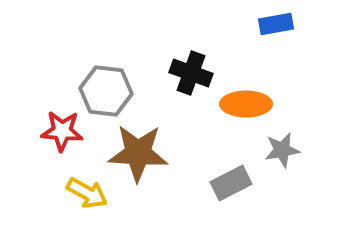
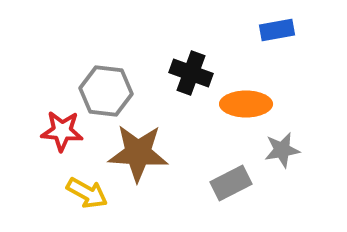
blue rectangle: moved 1 px right, 6 px down
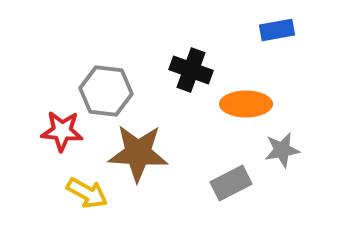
black cross: moved 3 px up
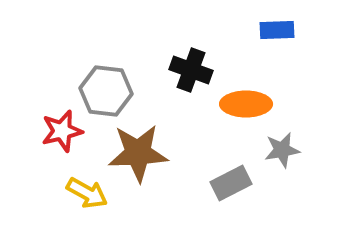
blue rectangle: rotated 8 degrees clockwise
red star: rotated 18 degrees counterclockwise
brown star: rotated 6 degrees counterclockwise
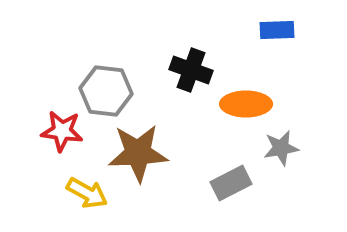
red star: rotated 21 degrees clockwise
gray star: moved 1 px left, 2 px up
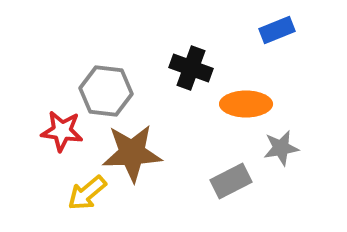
blue rectangle: rotated 20 degrees counterclockwise
black cross: moved 2 px up
brown star: moved 6 px left
gray rectangle: moved 2 px up
yellow arrow: rotated 111 degrees clockwise
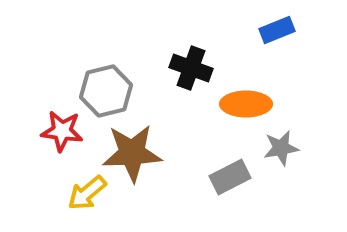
gray hexagon: rotated 21 degrees counterclockwise
gray rectangle: moved 1 px left, 4 px up
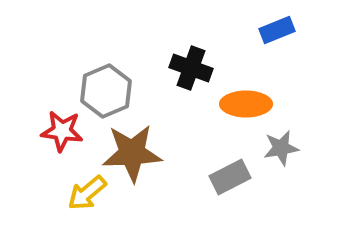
gray hexagon: rotated 9 degrees counterclockwise
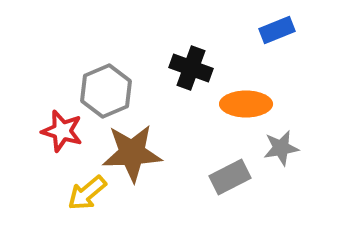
red star: rotated 9 degrees clockwise
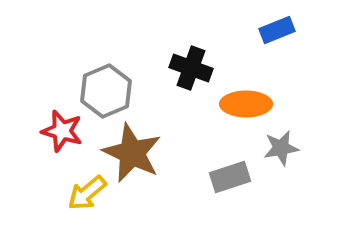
brown star: rotated 28 degrees clockwise
gray rectangle: rotated 9 degrees clockwise
